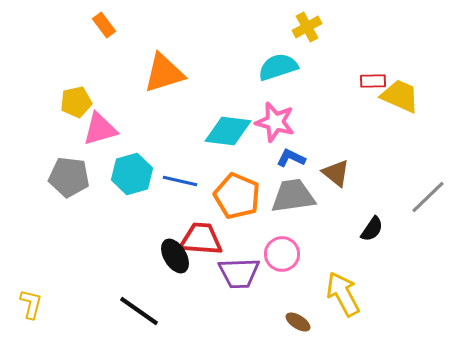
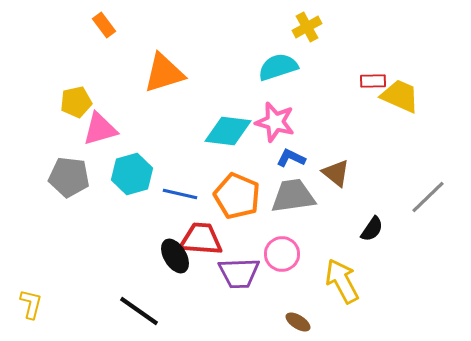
blue line: moved 13 px down
yellow arrow: moved 1 px left, 13 px up
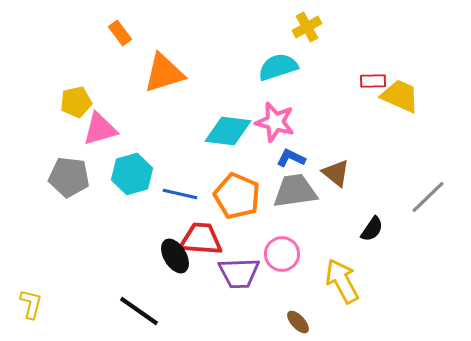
orange rectangle: moved 16 px right, 8 px down
gray trapezoid: moved 2 px right, 5 px up
brown ellipse: rotated 15 degrees clockwise
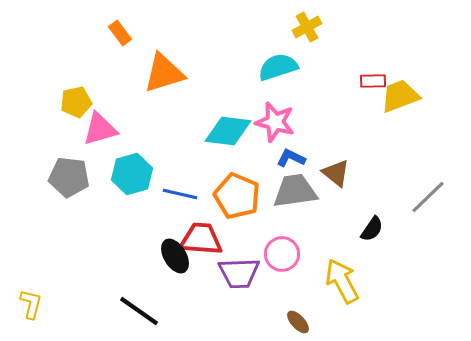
yellow trapezoid: rotated 45 degrees counterclockwise
